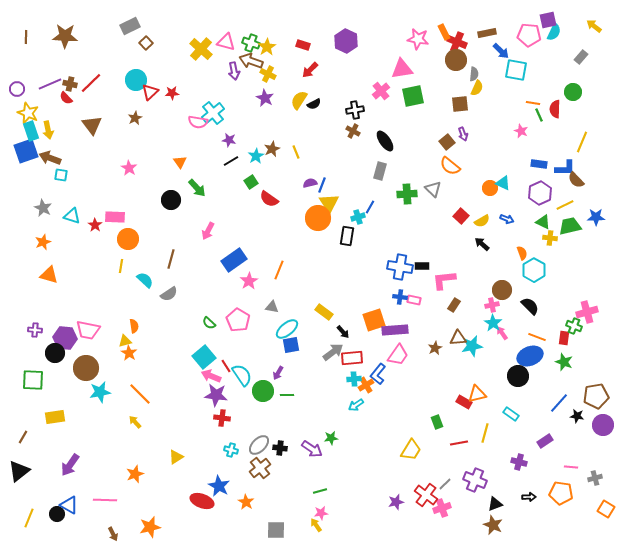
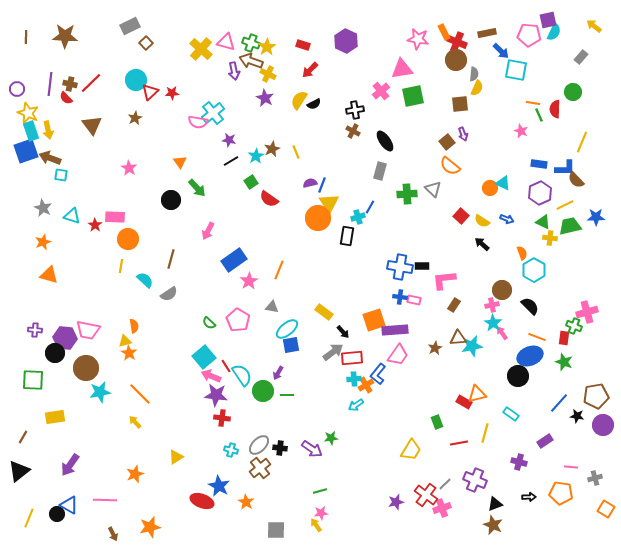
purple line at (50, 84): rotated 60 degrees counterclockwise
yellow semicircle at (482, 221): rotated 63 degrees clockwise
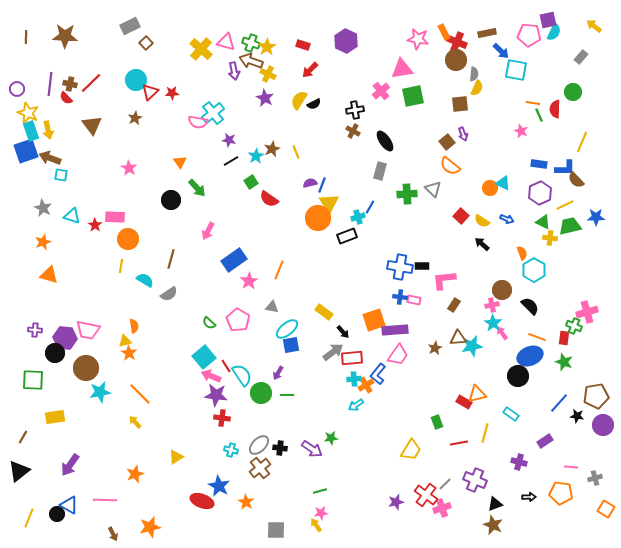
black rectangle at (347, 236): rotated 60 degrees clockwise
cyan semicircle at (145, 280): rotated 12 degrees counterclockwise
green circle at (263, 391): moved 2 px left, 2 px down
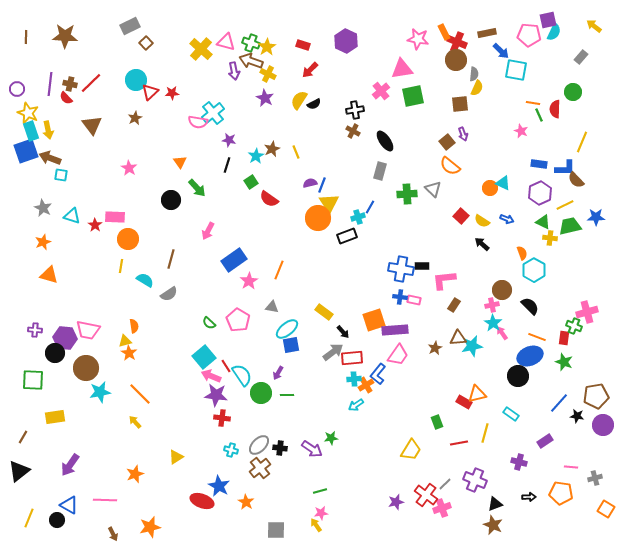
black line at (231, 161): moved 4 px left, 4 px down; rotated 42 degrees counterclockwise
blue cross at (400, 267): moved 1 px right, 2 px down
black circle at (57, 514): moved 6 px down
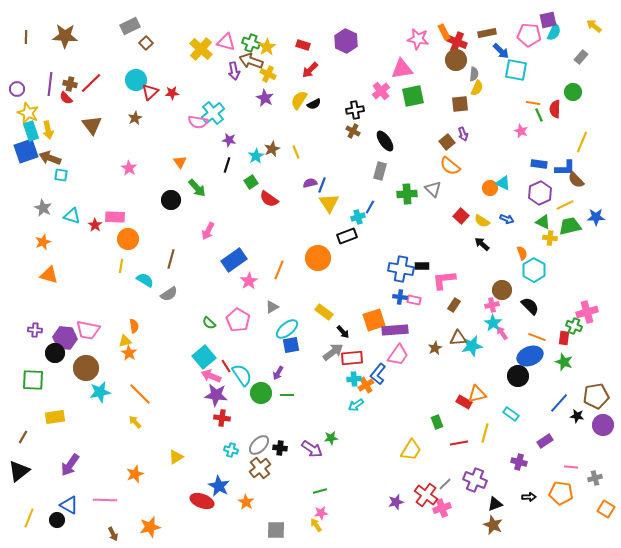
orange circle at (318, 218): moved 40 px down
gray triangle at (272, 307): rotated 40 degrees counterclockwise
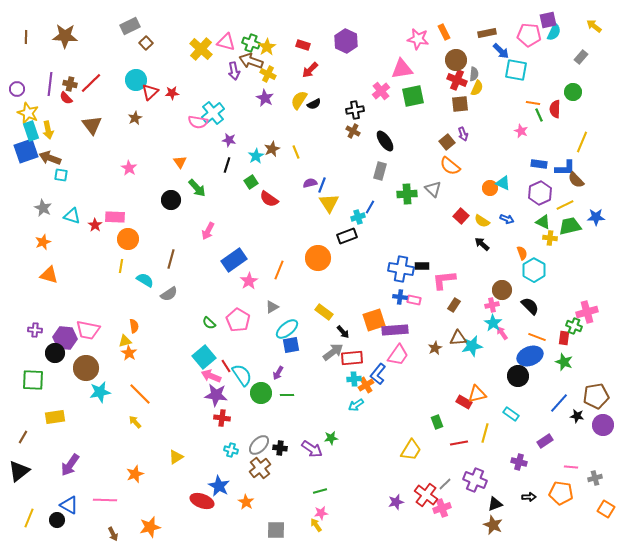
red cross at (457, 42): moved 38 px down
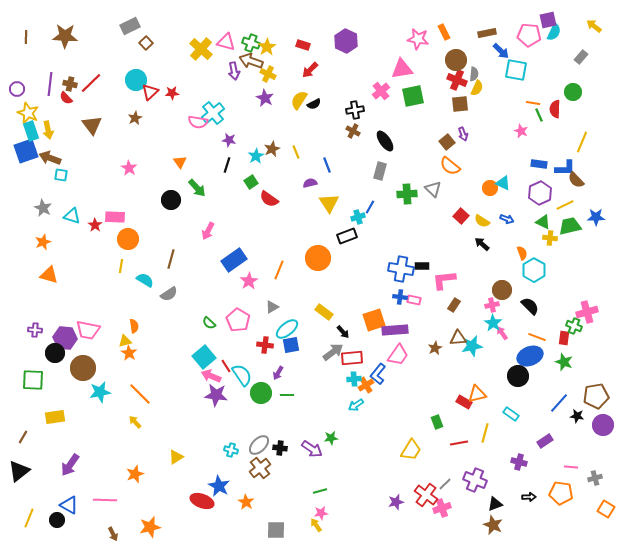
blue line at (322, 185): moved 5 px right, 20 px up; rotated 42 degrees counterclockwise
brown circle at (86, 368): moved 3 px left
red cross at (222, 418): moved 43 px right, 73 px up
